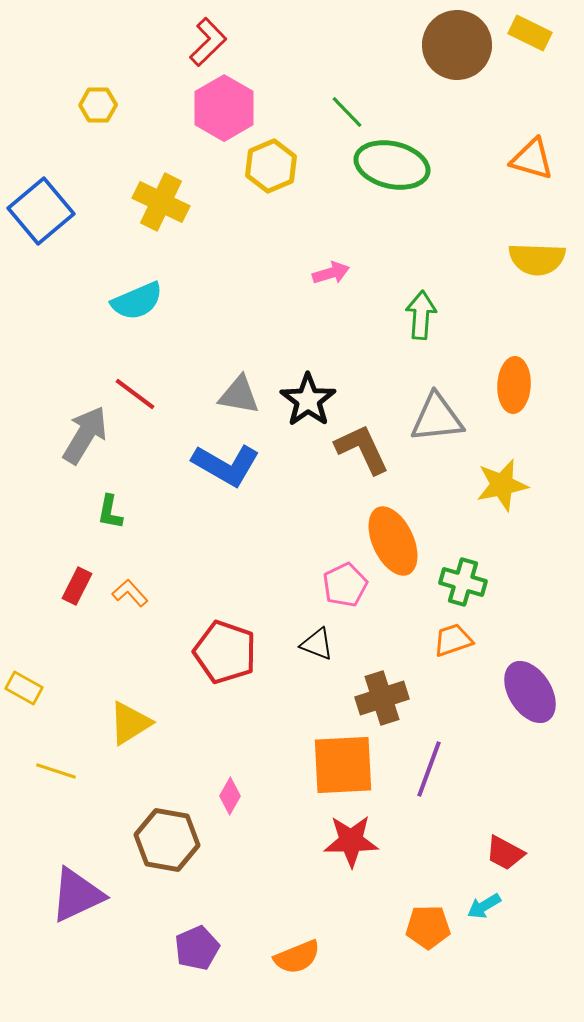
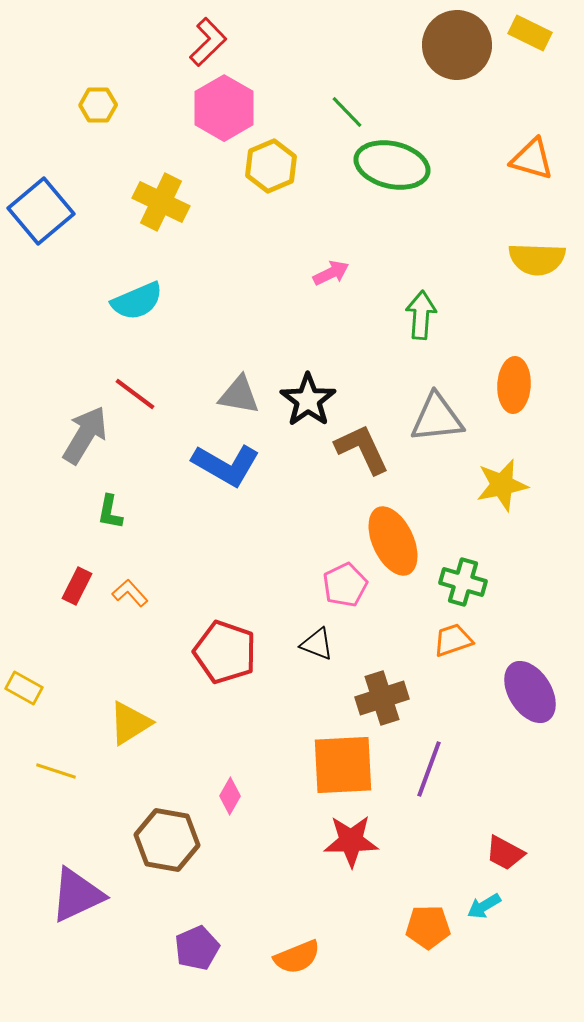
pink arrow at (331, 273): rotated 9 degrees counterclockwise
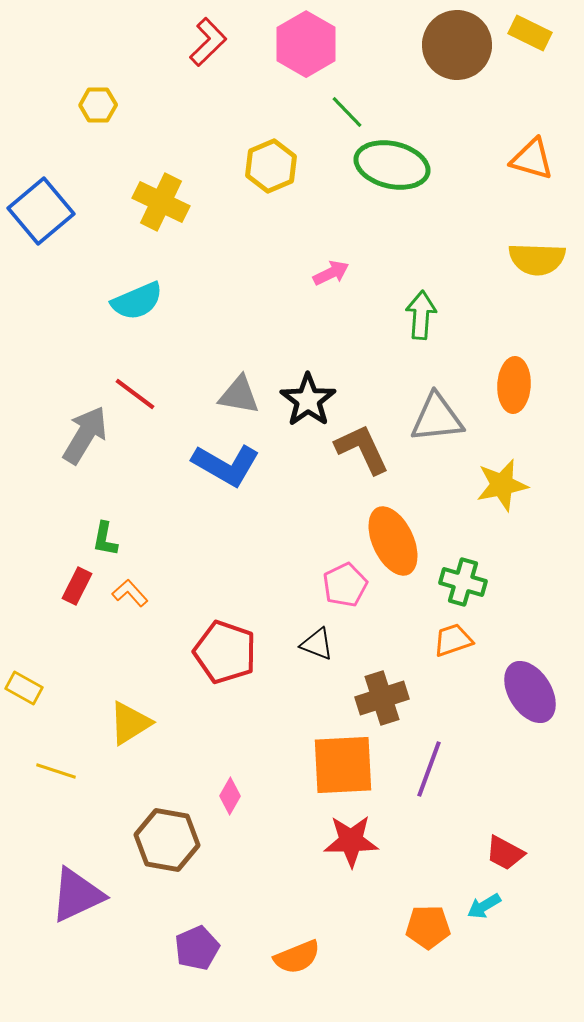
pink hexagon at (224, 108): moved 82 px right, 64 px up
green L-shape at (110, 512): moved 5 px left, 27 px down
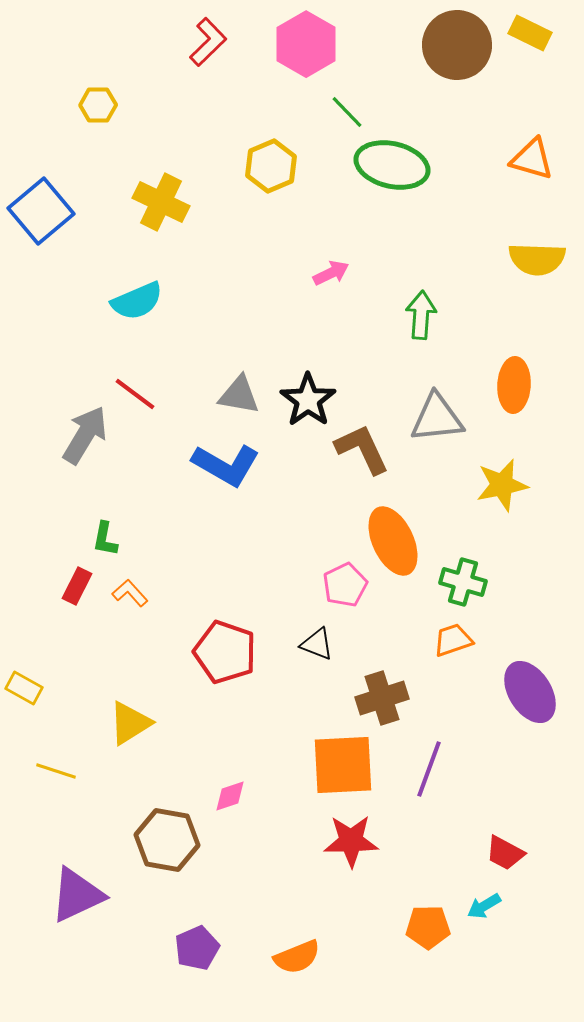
pink diamond at (230, 796): rotated 42 degrees clockwise
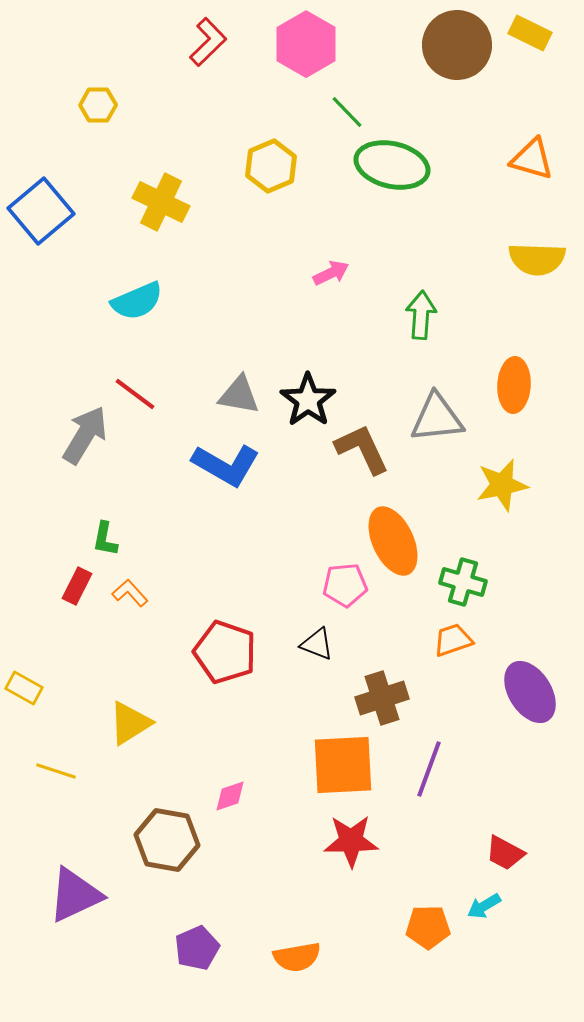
pink pentagon at (345, 585): rotated 21 degrees clockwise
purple triangle at (77, 895): moved 2 px left
orange semicircle at (297, 957): rotated 12 degrees clockwise
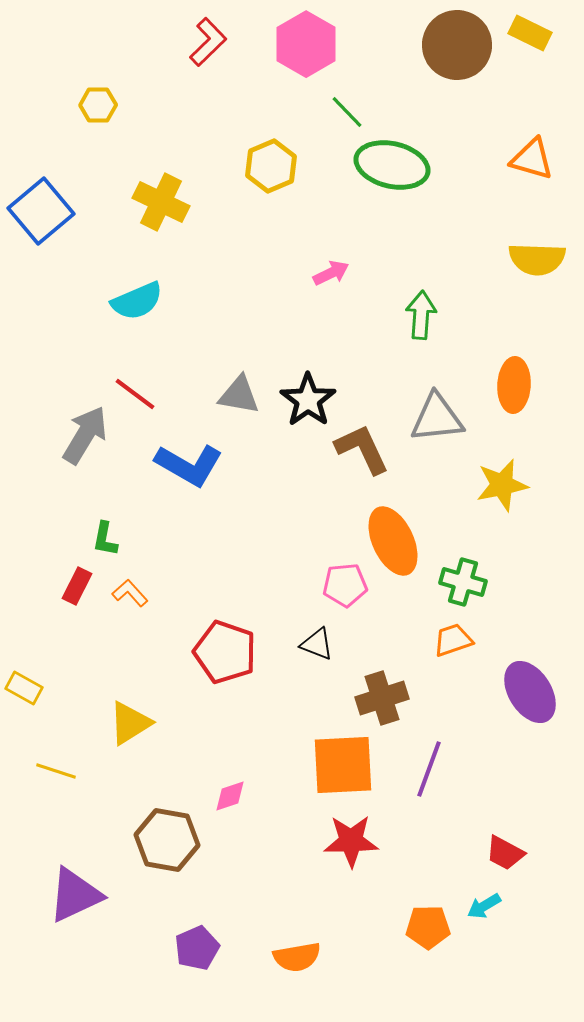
blue L-shape at (226, 465): moved 37 px left
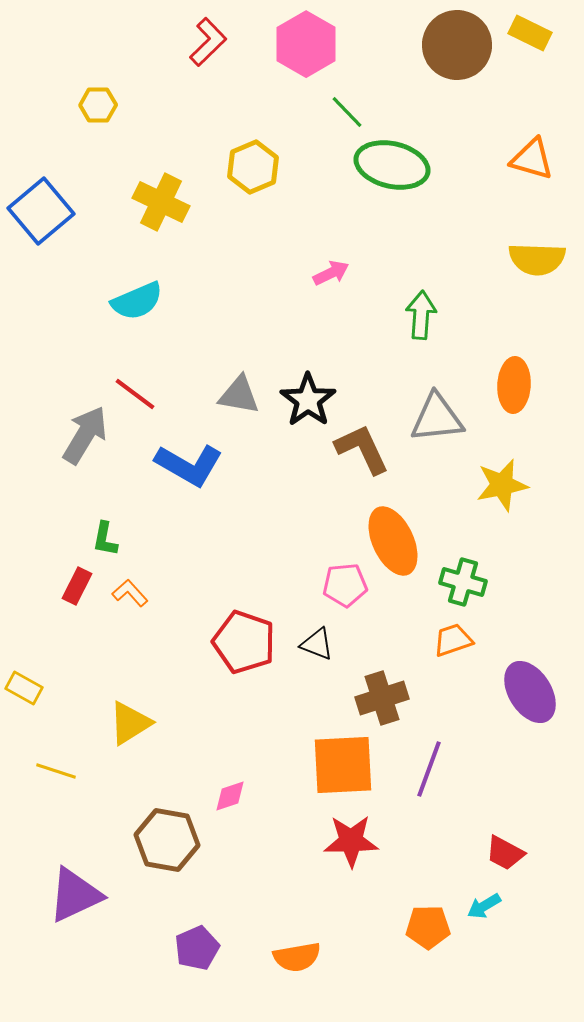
yellow hexagon at (271, 166): moved 18 px left, 1 px down
red pentagon at (225, 652): moved 19 px right, 10 px up
